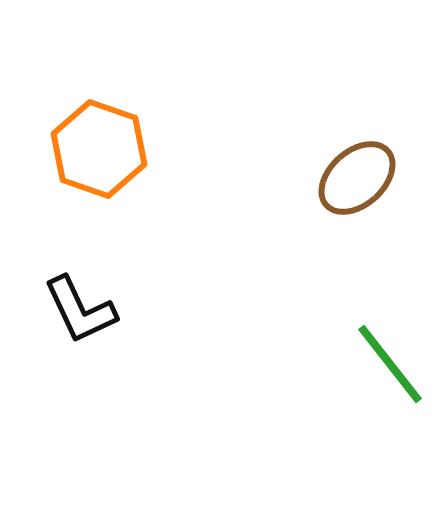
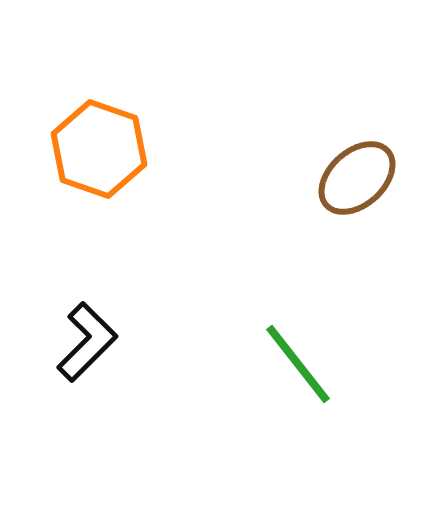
black L-shape: moved 7 px right, 32 px down; rotated 110 degrees counterclockwise
green line: moved 92 px left
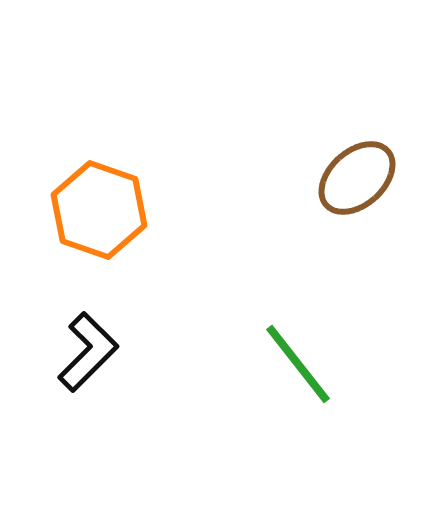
orange hexagon: moved 61 px down
black L-shape: moved 1 px right, 10 px down
